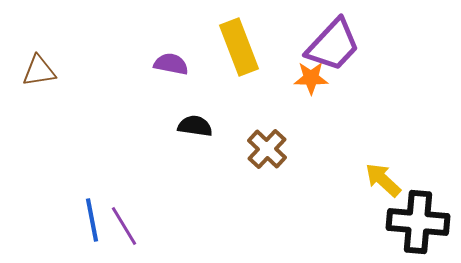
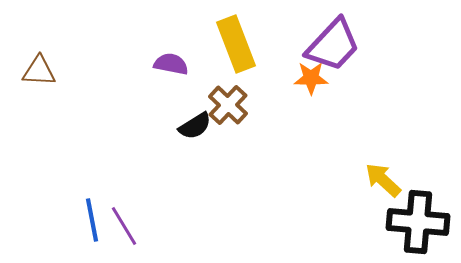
yellow rectangle: moved 3 px left, 3 px up
brown triangle: rotated 12 degrees clockwise
black semicircle: rotated 140 degrees clockwise
brown cross: moved 39 px left, 44 px up
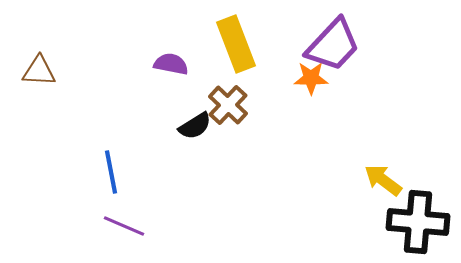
yellow arrow: rotated 6 degrees counterclockwise
blue line: moved 19 px right, 48 px up
purple line: rotated 36 degrees counterclockwise
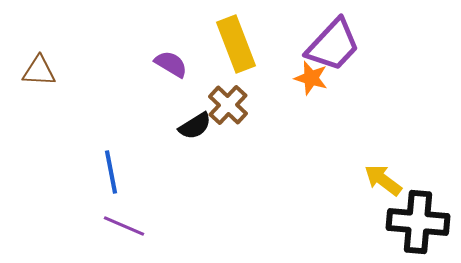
purple semicircle: rotated 20 degrees clockwise
orange star: rotated 16 degrees clockwise
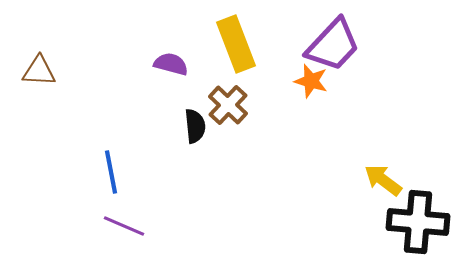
purple semicircle: rotated 16 degrees counterclockwise
orange star: moved 3 px down
black semicircle: rotated 64 degrees counterclockwise
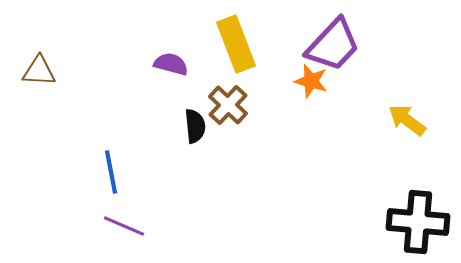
yellow arrow: moved 24 px right, 60 px up
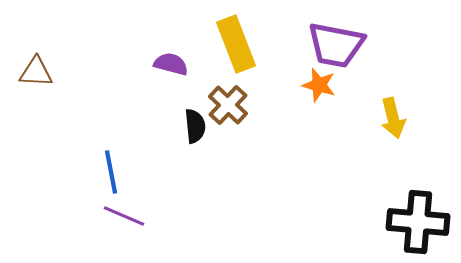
purple trapezoid: moved 3 px right; rotated 58 degrees clockwise
brown triangle: moved 3 px left, 1 px down
orange star: moved 8 px right, 4 px down
yellow arrow: moved 14 px left, 2 px up; rotated 141 degrees counterclockwise
purple line: moved 10 px up
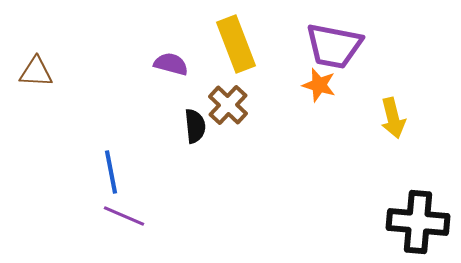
purple trapezoid: moved 2 px left, 1 px down
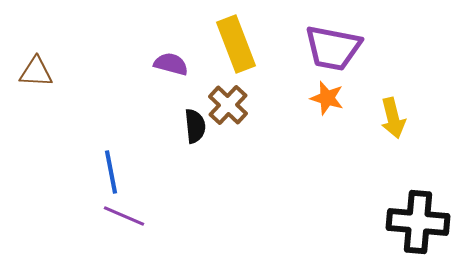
purple trapezoid: moved 1 px left, 2 px down
orange star: moved 8 px right, 13 px down
